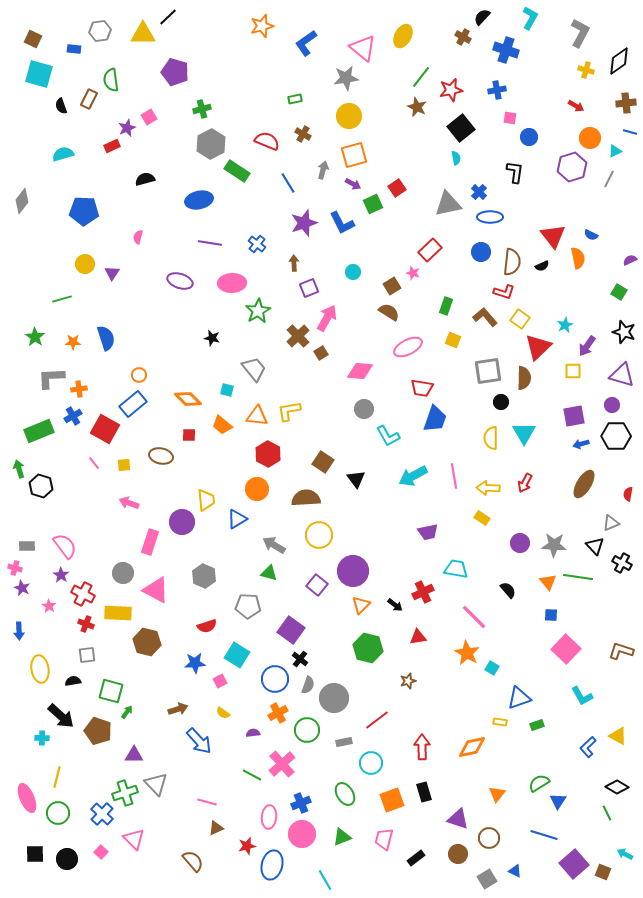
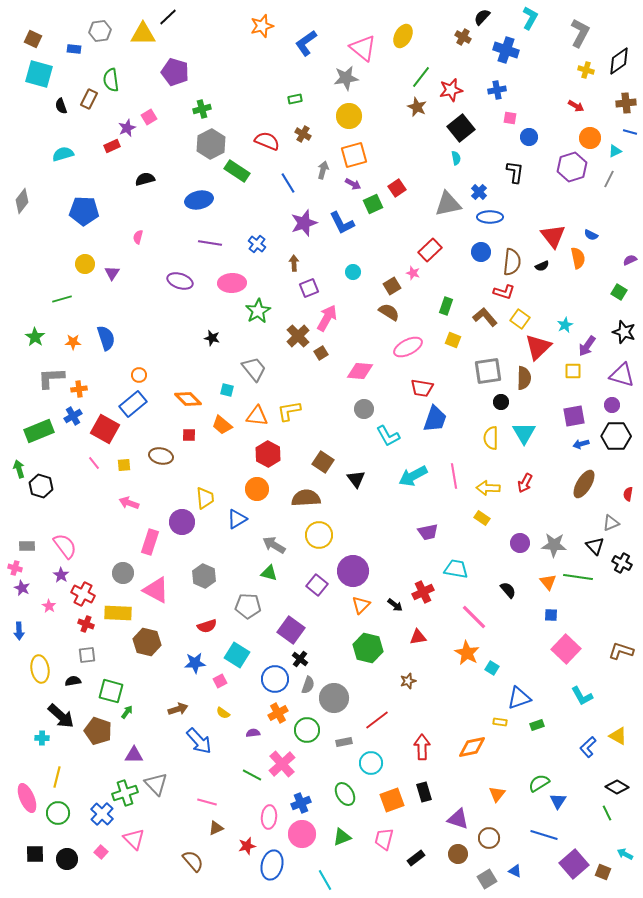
yellow trapezoid at (206, 500): moved 1 px left, 2 px up
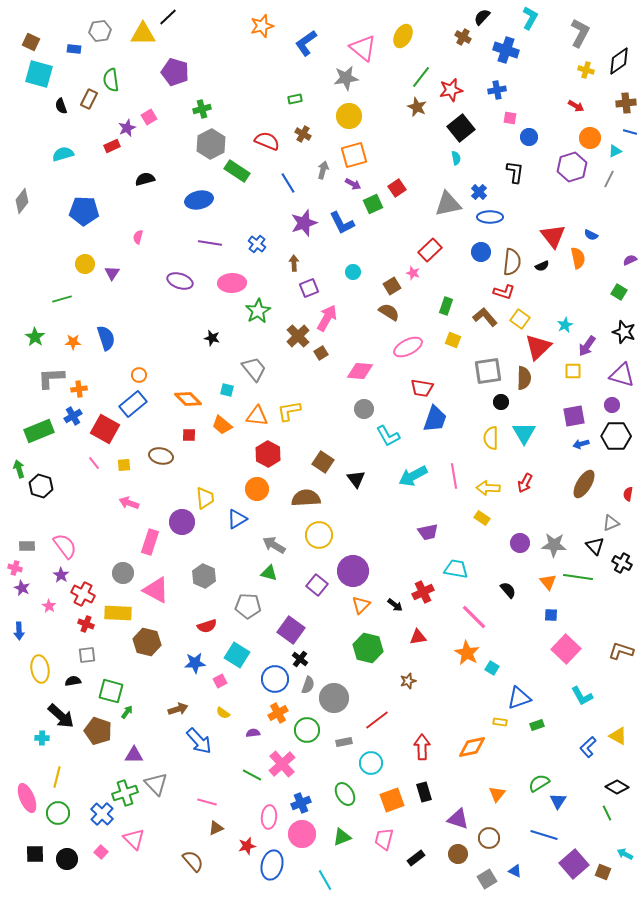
brown square at (33, 39): moved 2 px left, 3 px down
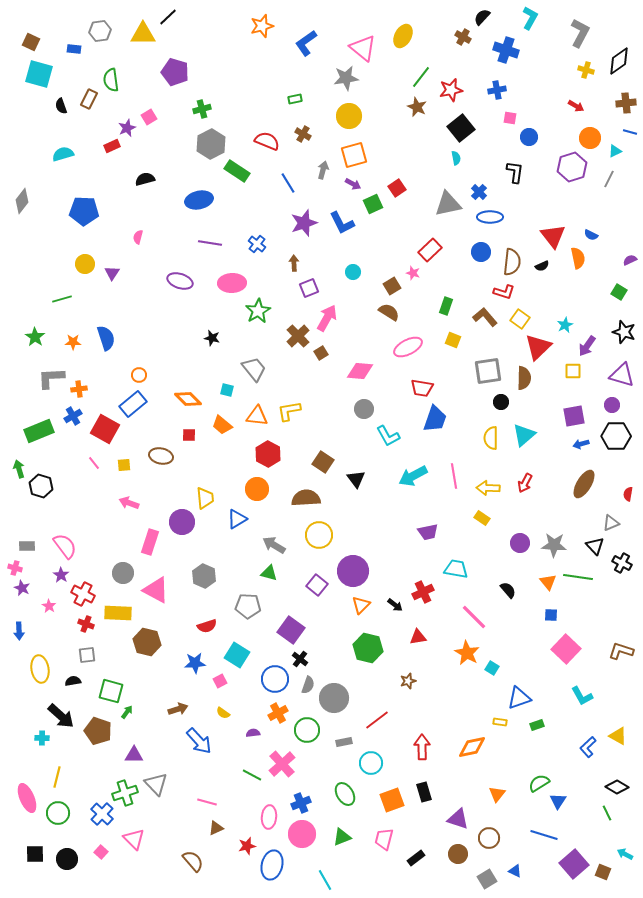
cyan triangle at (524, 433): moved 2 px down; rotated 20 degrees clockwise
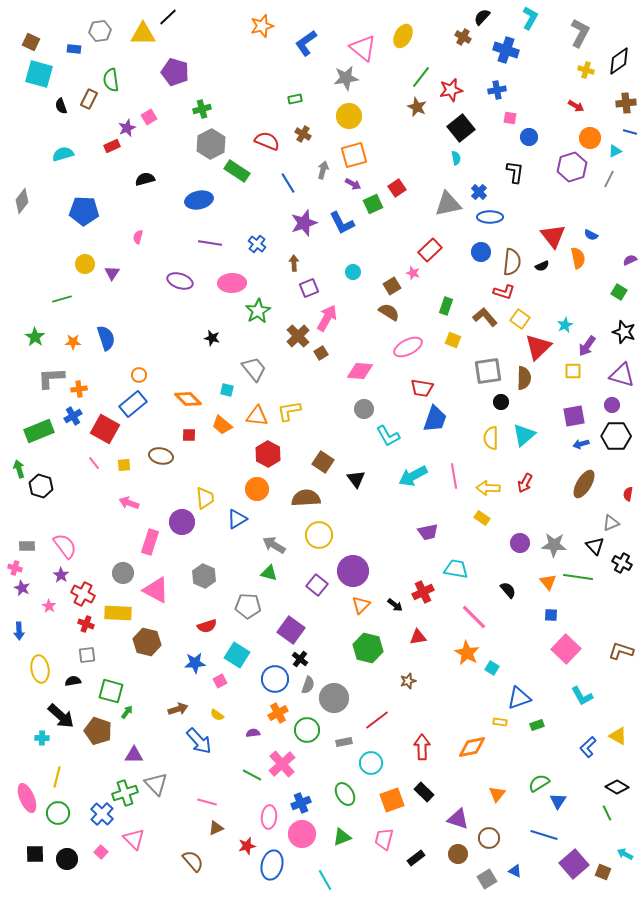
yellow semicircle at (223, 713): moved 6 px left, 2 px down
black rectangle at (424, 792): rotated 30 degrees counterclockwise
